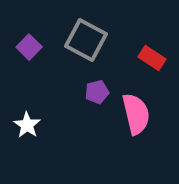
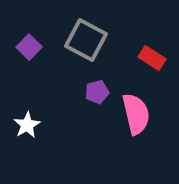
white star: rotated 8 degrees clockwise
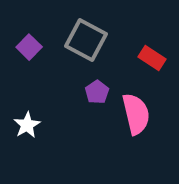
purple pentagon: rotated 20 degrees counterclockwise
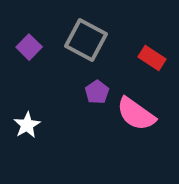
pink semicircle: rotated 138 degrees clockwise
